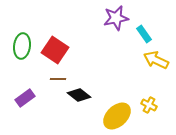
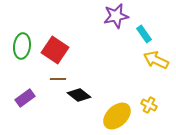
purple star: moved 2 px up
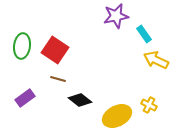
brown line: rotated 14 degrees clockwise
black diamond: moved 1 px right, 5 px down
yellow ellipse: rotated 16 degrees clockwise
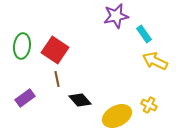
yellow arrow: moved 1 px left, 1 px down
brown line: moved 1 px left; rotated 63 degrees clockwise
black diamond: rotated 10 degrees clockwise
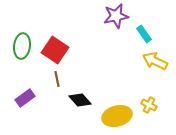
yellow ellipse: rotated 12 degrees clockwise
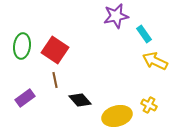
brown line: moved 2 px left, 1 px down
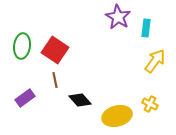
purple star: moved 2 px right, 1 px down; rotated 30 degrees counterclockwise
cyan rectangle: moved 2 px right, 6 px up; rotated 42 degrees clockwise
yellow arrow: rotated 100 degrees clockwise
yellow cross: moved 1 px right, 1 px up
